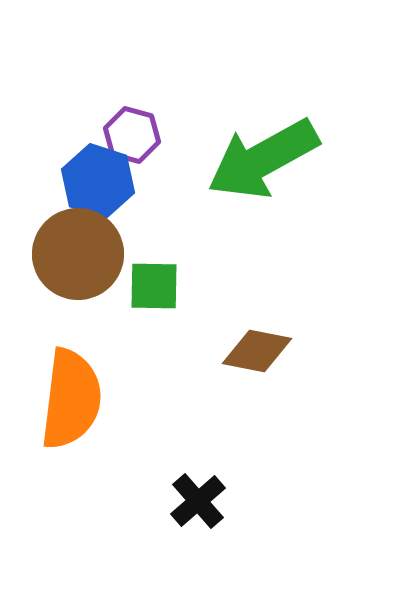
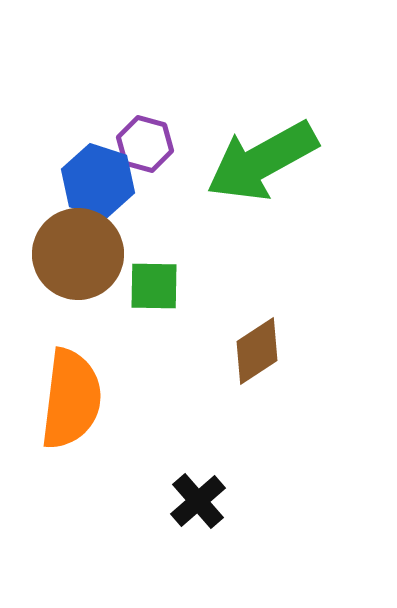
purple hexagon: moved 13 px right, 9 px down
green arrow: moved 1 px left, 2 px down
brown diamond: rotated 44 degrees counterclockwise
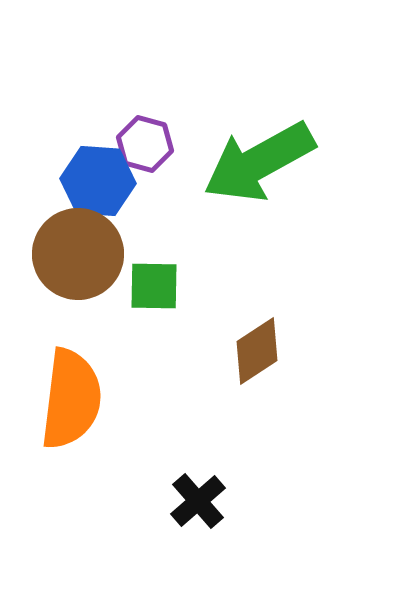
green arrow: moved 3 px left, 1 px down
blue hexagon: rotated 14 degrees counterclockwise
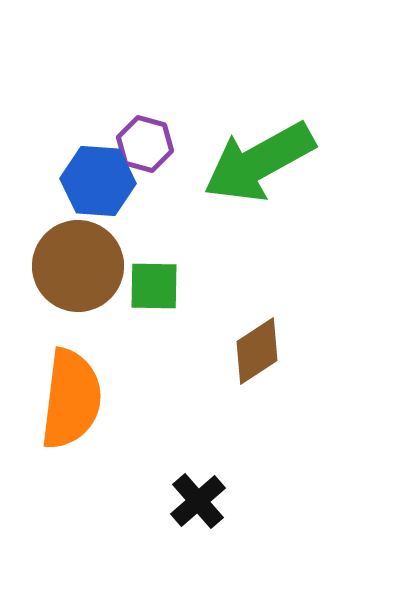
brown circle: moved 12 px down
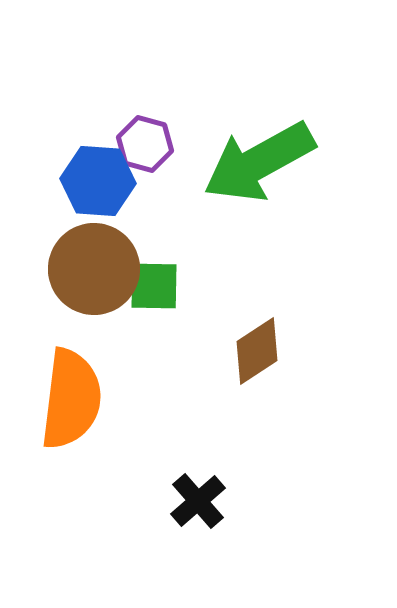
brown circle: moved 16 px right, 3 px down
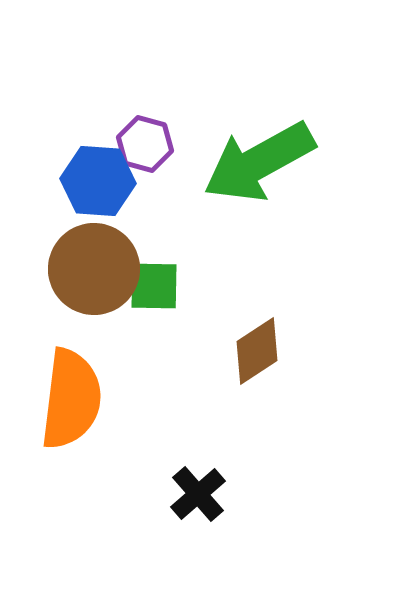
black cross: moved 7 px up
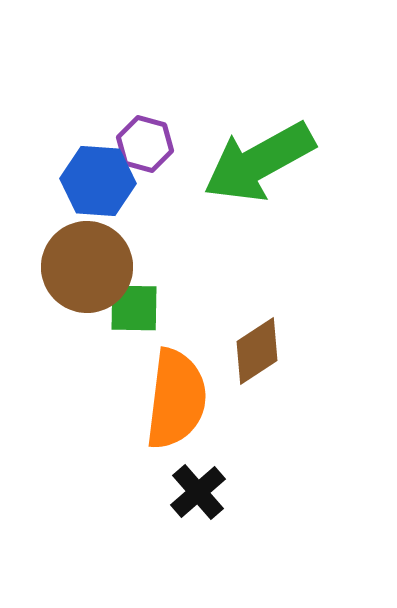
brown circle: moved 7 px left, 2 px up
green square: moved 20 px left, 22 px down
orange semicircle: moved 105 px right
black cross: moved 2 px up
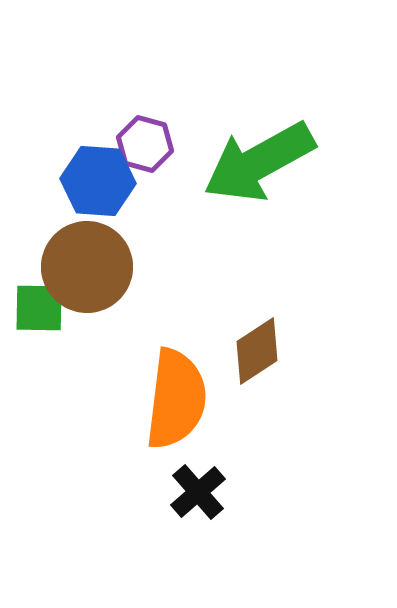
green square: moved 95 px left
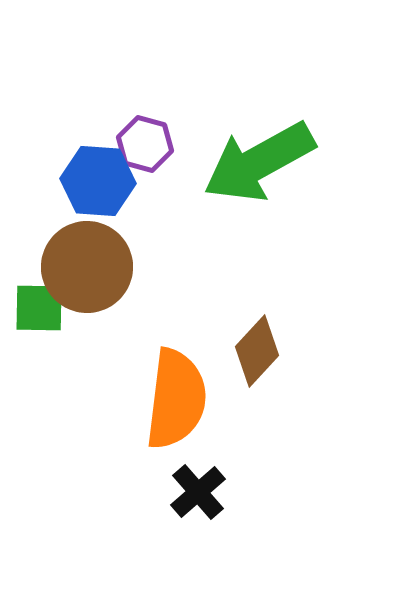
brown diamond: rotated 14 degrees counterclockwise
